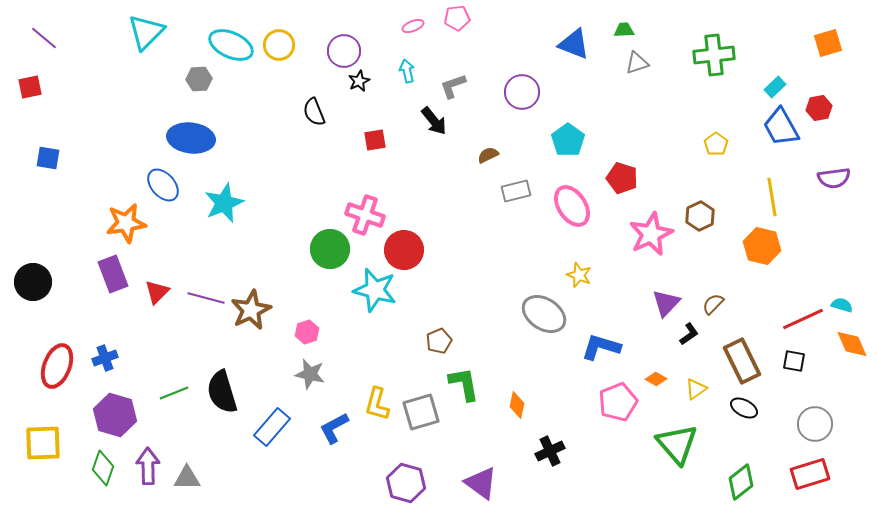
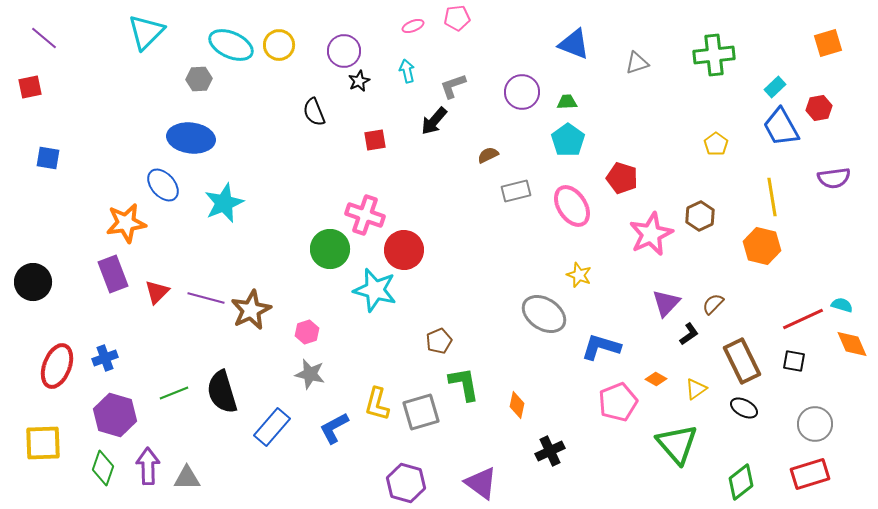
green trapezoid at (624, 30): moved 57 px left, 72 px down
black arrow at (434, 121): rotated 80 degrees clockwise
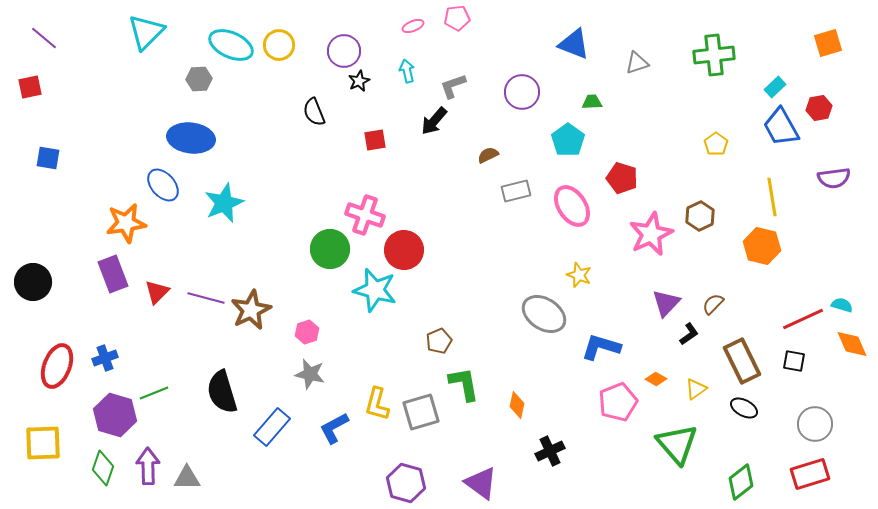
green trapezoid at (567, 102): moved 25 px right
green line at (174, 393): moved 20 px left
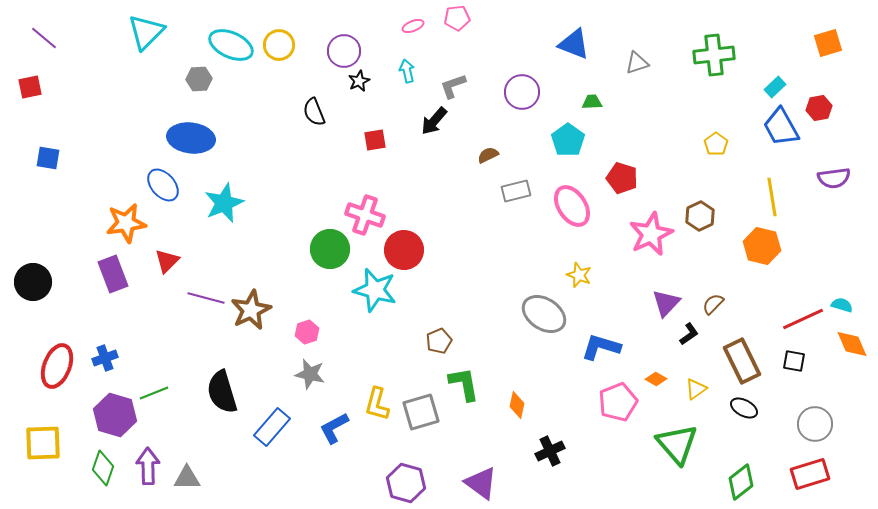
red triangle at (157, 292): moved 10 px right, 31 px up
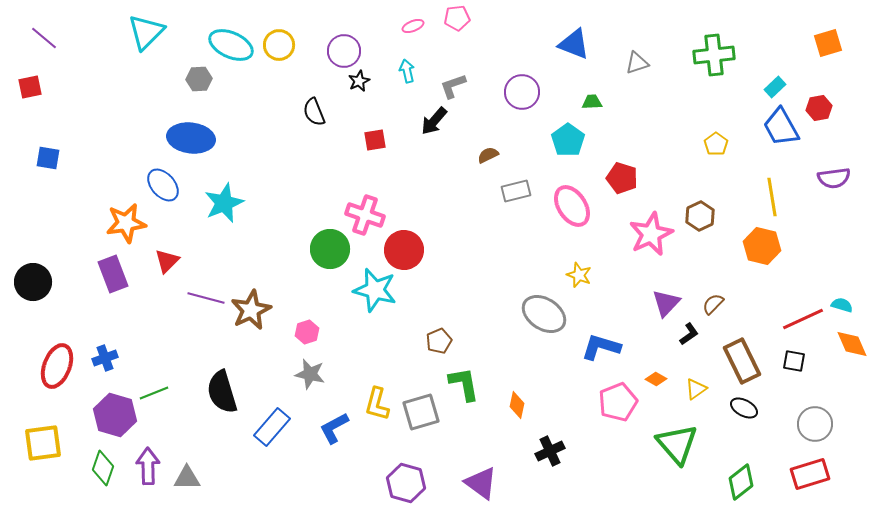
yellow square at (43, 443): rotated 6 degrees counterclockwise
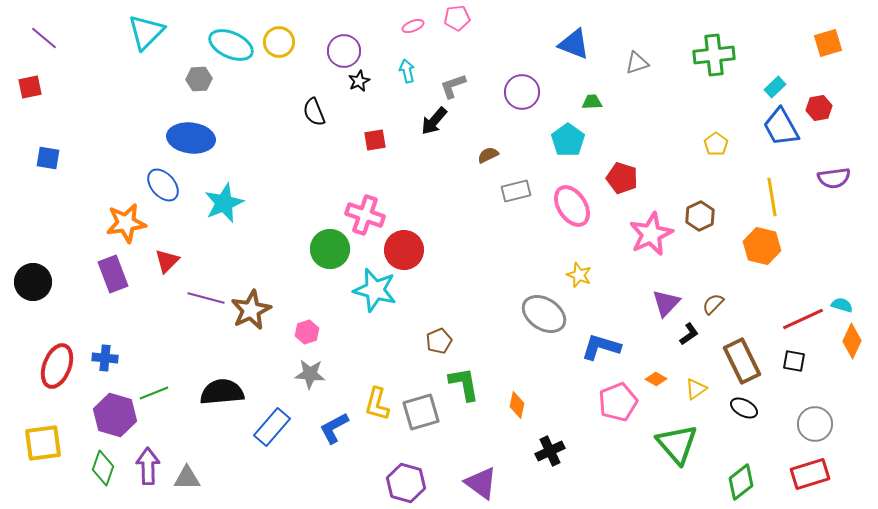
yellow circle at (279, 45): moved 3 px up
orange diamond at (852, 344): moved 3 px up; rotated 48 degrees clockwise
blue cross at (105, 358): rotated 25 degrees clockwise
gray star at (310, 374): rotated 8 degrees counterclockwise
black semicircle at (222, 392): rotated 102 degrees clockwise
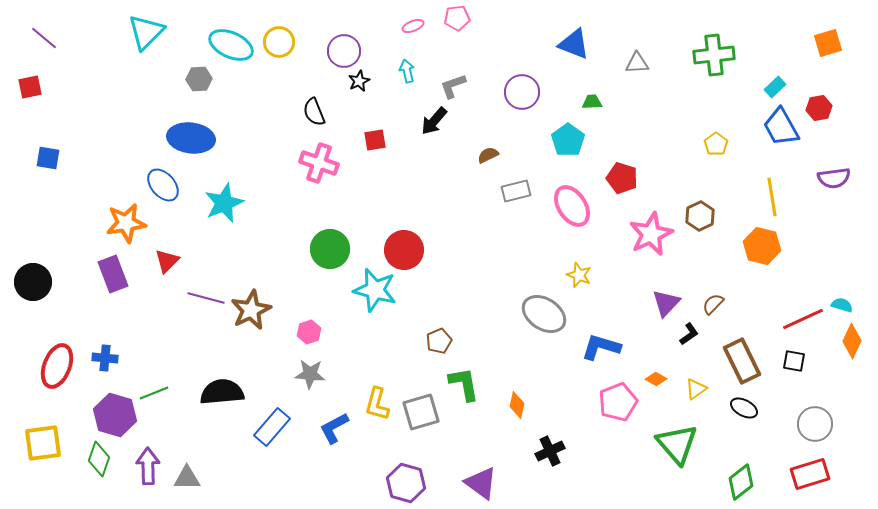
gray triangle at (637, 63): rotated 15 degrees clockwise
pink cross at (365, 215): moved 46 px left, 52 px up
pink hexagon at (307, 332): moved 2 px right
green diamond at (103, 468): moved 4 px left, 9 px up
